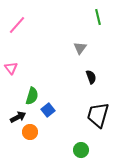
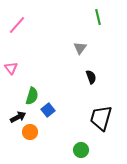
black trapezoid: moved 3 px right, 3 px down
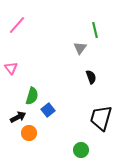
green line: moved 3 px left, 13 px down
orange circle: moved 1 px left, 1 px down
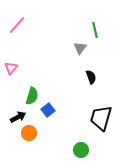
pink triangle: rotated 16 degrees clockwise
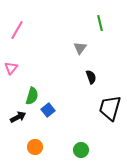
pink line: moved 5 px down; rotated 12 degrees counterclockwise
green line: moved 5 px right, 7 px up
black trapezoid: moved 9 px right, 10 px up
orange circle: moved 6 px right, 14 px down
